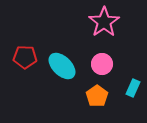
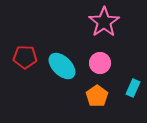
pink circle: moved 2 px left, 1 px up
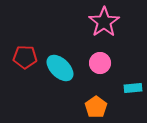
cyan ellipse: moved 2 px left, 2 px down
cyan rectangle: rotated 60 degrees clockwise
orange pentagon: moved 1 px left, 11 px down
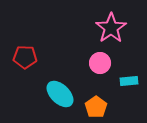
pink star: moved 7 px right, 6 px down
cyan ellipse: moved 26 px down
cyan rectangle: moved 4 px left, 7 px up
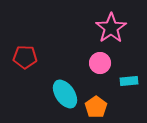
cyan ellipse: moved 5 px right; rotated 12 degrees clockwise
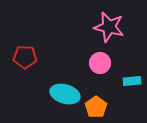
pink star: moved 2 px left, 1 px up; rotated 24 degrees counterclockwise
cyan rectangle: moved 3 px right
cyan ellipse: rotated 40 degrees counterclockwise
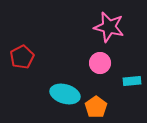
red pentagon: moved 3 px left; rotated 30 degrees counterclockwise
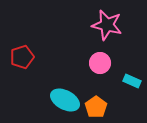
pink star: moved 2 px left, 2 px up
red pentagon: rotated 10 degrees clockwise
cyan rectangle: rotated 30 degrees clockwise
cyan ellipse: moved 6 px down; rotated 12 degrees clockwise
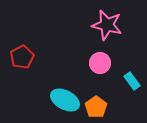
red pentagon: rotated 10 degrees counterclockwise
cyan rectangle: rotated 30 degrees clockwise
